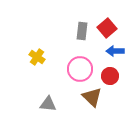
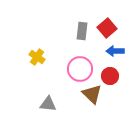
brown triangle: moved 3 px up
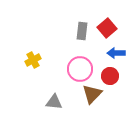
blue arrow: moved 1 px right, 2 px down
yellow cross: moved 4 px left, 3 px down; rotated 28 degrees clockwise
brown triangle: rotated 30 degrees clockwise
gray triangle: moved 6 px right, 2 px up
